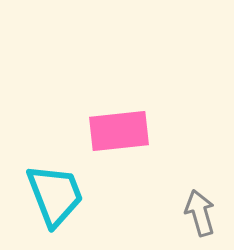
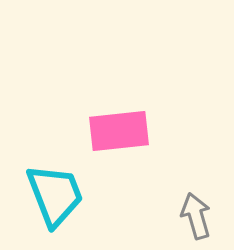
gray arrow: moved 4 px left, 3 px down
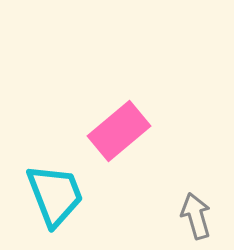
pink rectangle: rotated 34 degrees counterclockwise
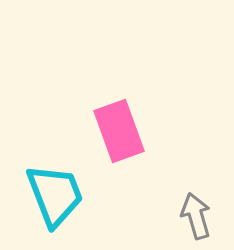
pink rectangle: rotated 70 degrees counterclockwise
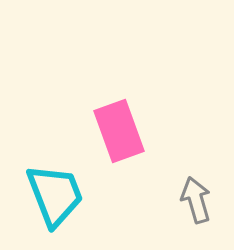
gray arrow: moved 16 px up
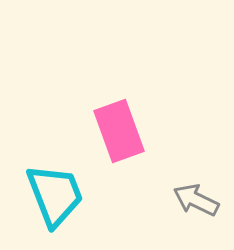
gray arrow: rotated 48 degrees counterclockwise
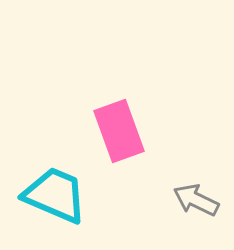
cyan trapezoid: rotated 46 degrees counterclockwise
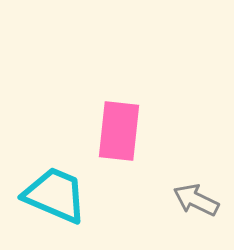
pink rectangle: rotated 26 degrees clockwise
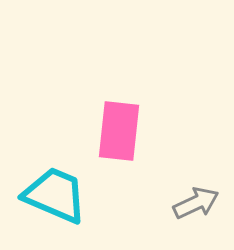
gray arrow: moved 3 px down; rotated 129 degrees clockwise
